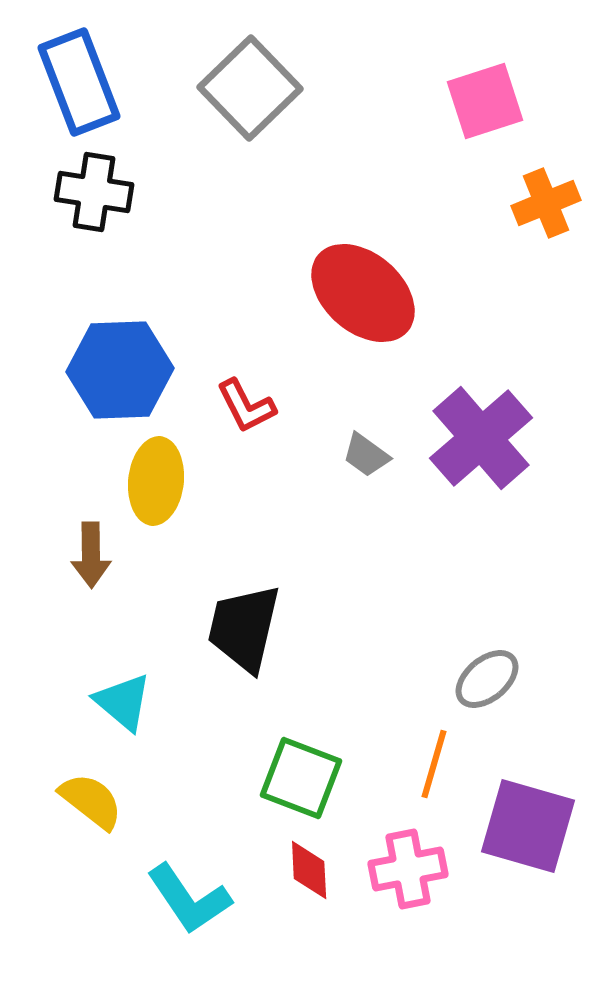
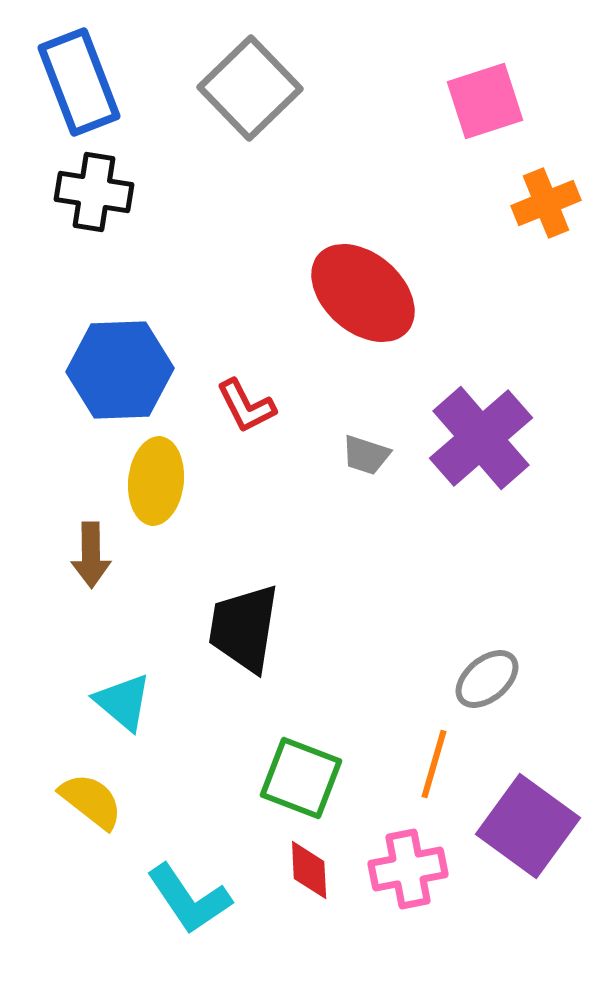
gray trapezoid: rotated 18 degrees counterclockwise
black trapezoid: rotated 4 degrees counterclockwise
purple square: rotated 20 degrees clockwise
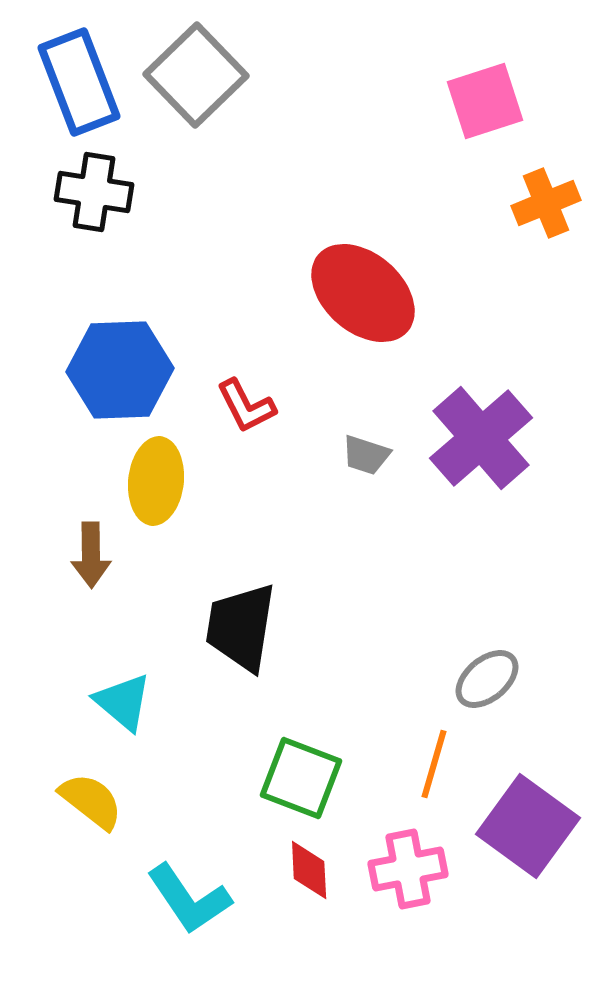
gray square: moved 54 px left, 13 px up
black trapezoid: moved 3 px left, 1 px up
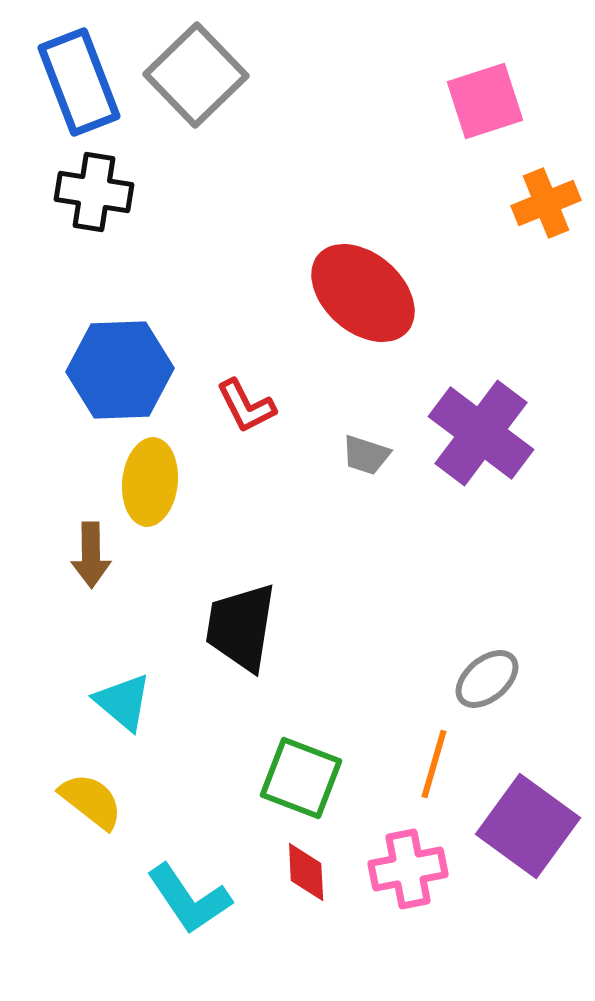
purple cross: moved 5 px up; rotated 12 degrees counterclockwise
yellow ellipse: moved 6 px left, 1 px down
red diamond: moved 3 px left, 2 px down
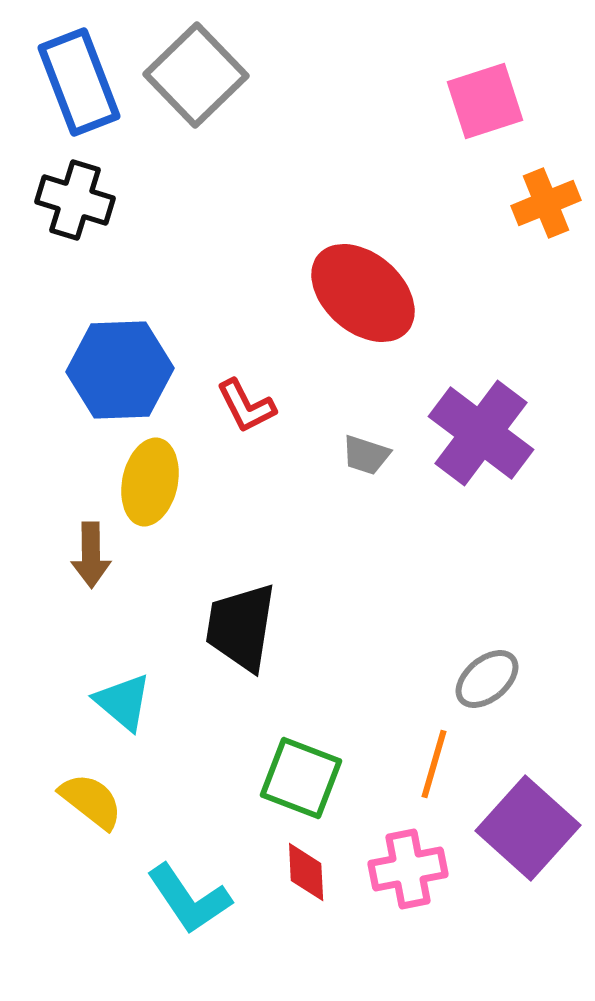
black cross: moved 19 px left, 8 px down; rotated 8 degrees clockwise
yellow ellipse: rotated 6 degrees clockwise
purple square: moved 2 px down; rotated 6 degrees clockwise
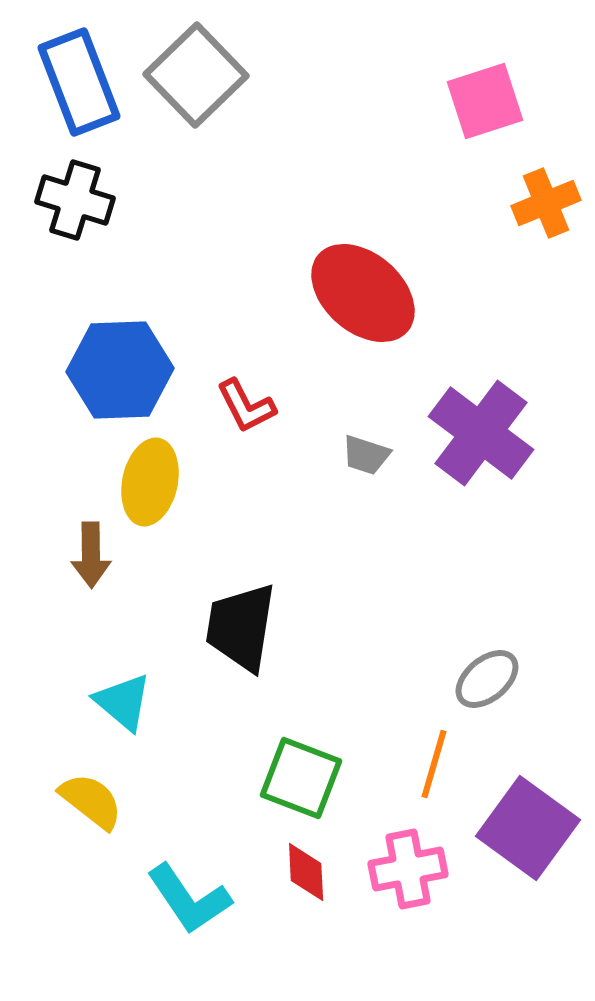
purple square: rotated 6 degrees counterclockwise
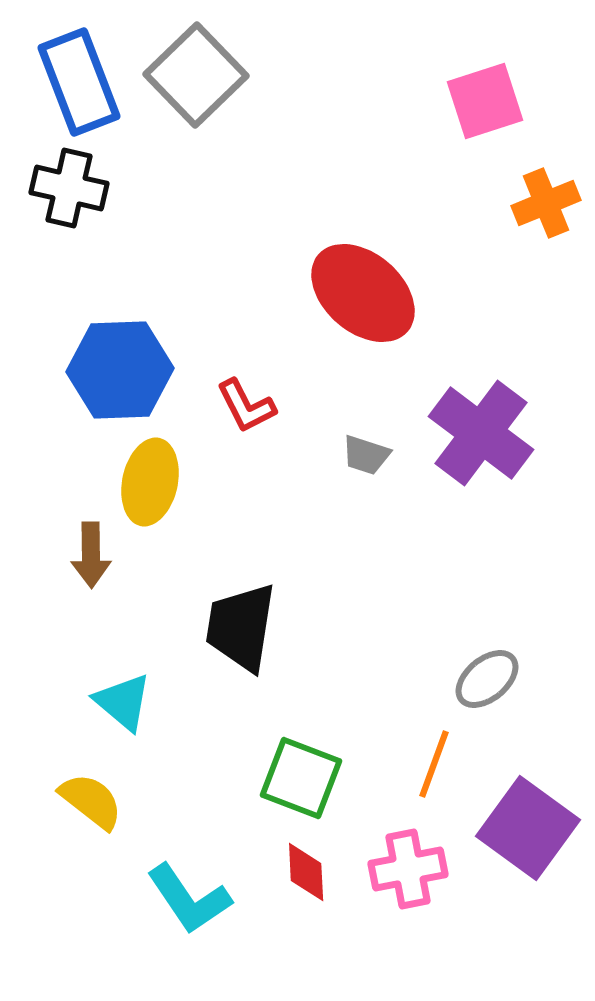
black cross: moved 6 px left, 12 px up; rotated 4 degrees counterclockwise
orange line: rotated 4 degrees clockwise
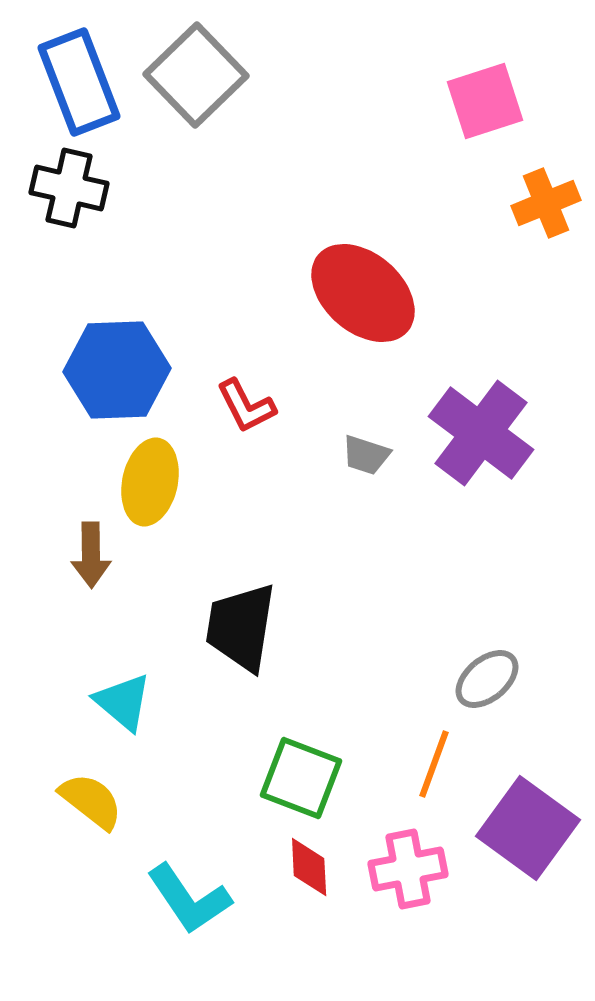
blue hexagon: moved 3 px left
red diamond: moved 3 px right, 5 px up
